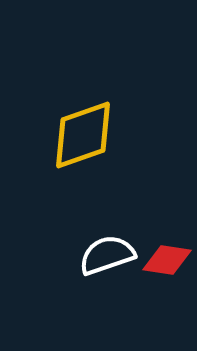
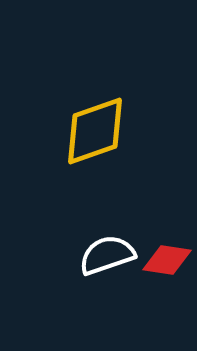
yellow diamond: moved 12 px right, 4 px up
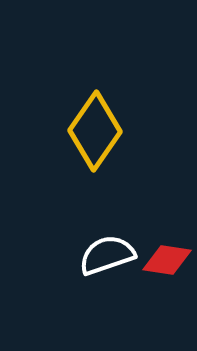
yellow diamond: rotated 36 degrees counterclockwise
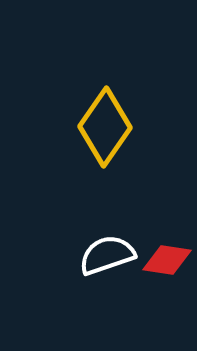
yellow diamond: moved 10 px right, 4 px up
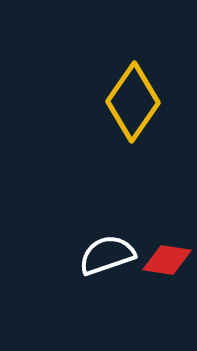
yellow diamond: moved 28 px right, 25 px up
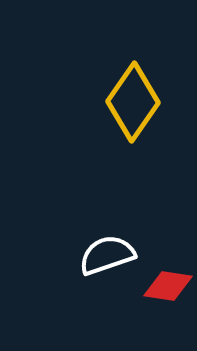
red diamond: moved 1 px right, 26 px down
